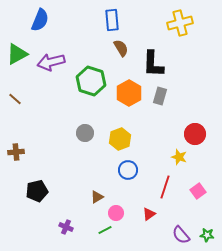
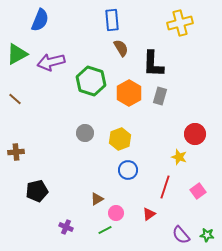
brown triangle: moved 2 px down
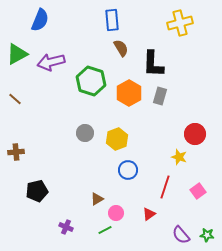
yellow hexagon: moved 3 px left
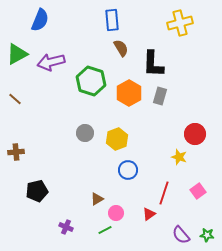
red line: moved 1 px left, 6 px down
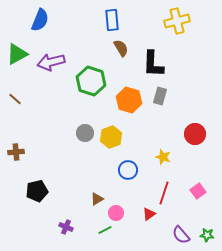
yellow cross: moved 3 px left, 2 px up
orange hexagon: moved 7 px down; rotated 15 degrees counterclockwise
yellow hexagon: moved 6 px left, 2 px up
yellow star: moved 16 px left
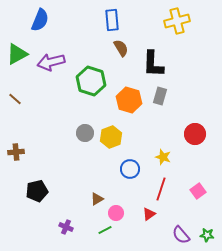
blue circle: moved 2 px right, 1 px up
red line: moved 3 px left, 4 px up
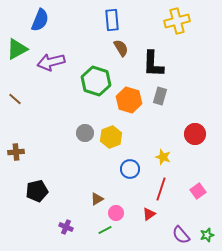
green triangle: moved 5 px up
green hexagon: moved 5 px right
green star: rotated 24 degrees counterclockwise
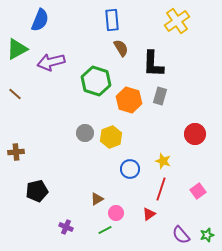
yellow cross: rotated 20 degrees counterclockwise
brown line: moved 5 px up
yellow star: moved 4 px down
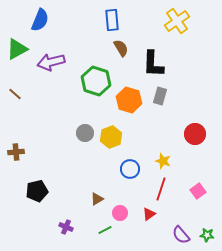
pink circle: moved 4 px right
green star: rotated 24 degrees clockwise
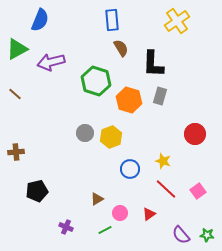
red line: moved 5 px right; rotated 65 degrees counterclockwise
